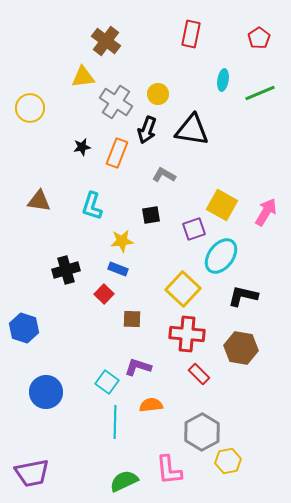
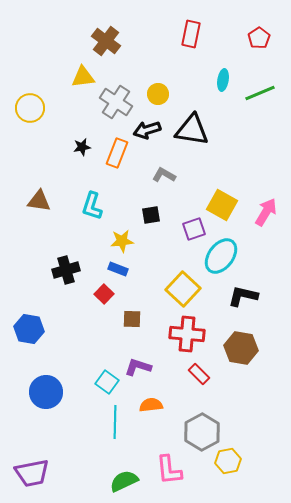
black arrow at (147, 130): rotated 52 degrees clockwise
blue hexagon at (24, 328): moved 5 px right, 1 px down; rotated 8 degrees counterclockwise
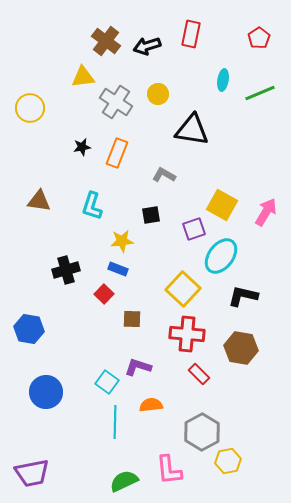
black arrow at (147, 130): moved 84 px up
